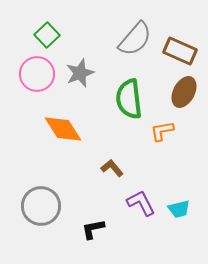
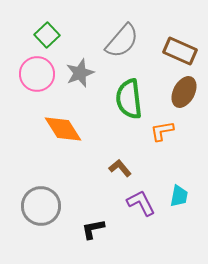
gray semicircle: moved 13 px left, 2 px down
brown L-shape: moved 8 px right
cyan trapezoid: moved 13 px up; rotated 65 degrees counterclockwise
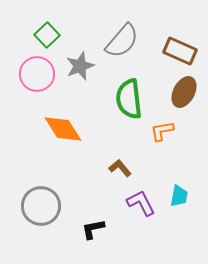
gray star: moved 7 px up
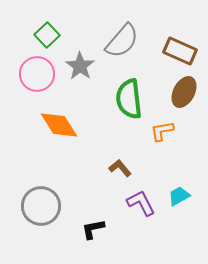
gray star: rotated 16 degrees counterclockwise
orange diamond: moved 4 px left, 4 px up
cyan trapezoid: rotated 130 degrees counterclockwise
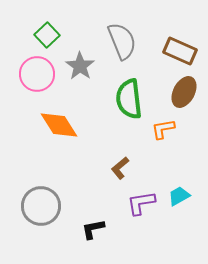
gray semicircle: rotated 63 degrees counterclockwise
orange L-shape: moved 1 px right, 2 px up
brown L-shape: rotated 90 degrees counterclockwise
purple L-shape: rotated 72 degrees counterclockwise
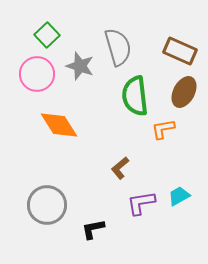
gray semicircle: moved 4 px left, 6 px down; rotated 6 degrees clockwise
gray star: rotated 16 degrees counterclockwise
green semicircle: moved 6 px right, 3 px up
gray circle: moved 6 px right, 1 px up
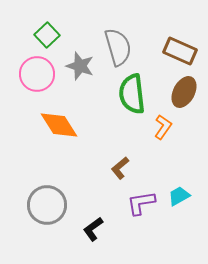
green semicircle: moved 3 px left, 2 px up
orange L-shape: moved 2 px up; rotated 135 degrees clockwise
black L-shape: rotated 25 degrees counterclockwise
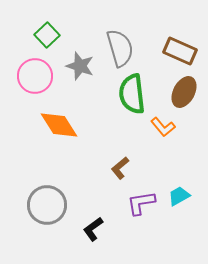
gray semicircle: moved 2 px right, 1 px down
pink circle: moved 2 px left, 2 px down
orange L-shape: rotated 105 degrees clockwise
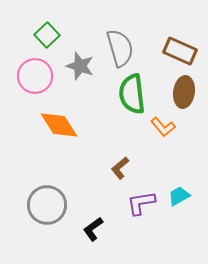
brown ellipse: rotated 20 degrees counterclockwise
